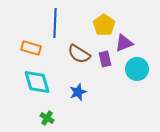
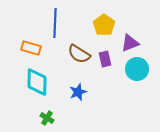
purple triangle: moved 6 px right
cyan diamond: rotated 16 degrees clockwise
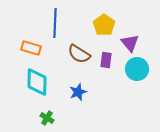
purple triangle: rotated 48 degrees counterclockwise
purple rectangle: moved 1 px right, 1 px down; rotated 21 degrees clockwise
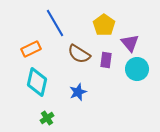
blue line: rotated 32 degrees counterclockwise
orange rectangle: moved 1 px down; rotated 42 degrees counterclockwise
cyan diamond: rotated 12 degrees clockwise
green cross: rotated 24 degrees clockwise
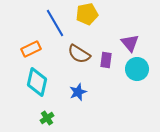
yellow pentagon: moved 17 px left, 11 px up; rotated 25 degrees clockwise
